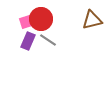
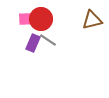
pink square: moved 1 px left, 3 px up; rotated 16 degrees clockwise
purple rectangle: moved 5 px right, 2 px down
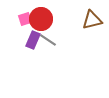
pink square: rotated 16 degrees counterclockwise
purple rectangle: moved 3 px up
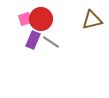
gray line: moved 3 px right, 2 px down
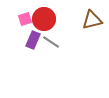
red circle: moved 3 px right
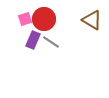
brown triangle: rotated 45 degrees clockwise
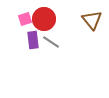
brown triangle: rotated 20 degrees clockwise
purple rectangle: rotated 30 degrees counterclockwise
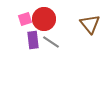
brown triangle: moved 2 px left, 4 px down
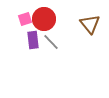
gray line: rotated 12 degrees clockwise
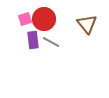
brown triangle: moved 3 px left
gray line: rotated 18 degrees counterclockwise
